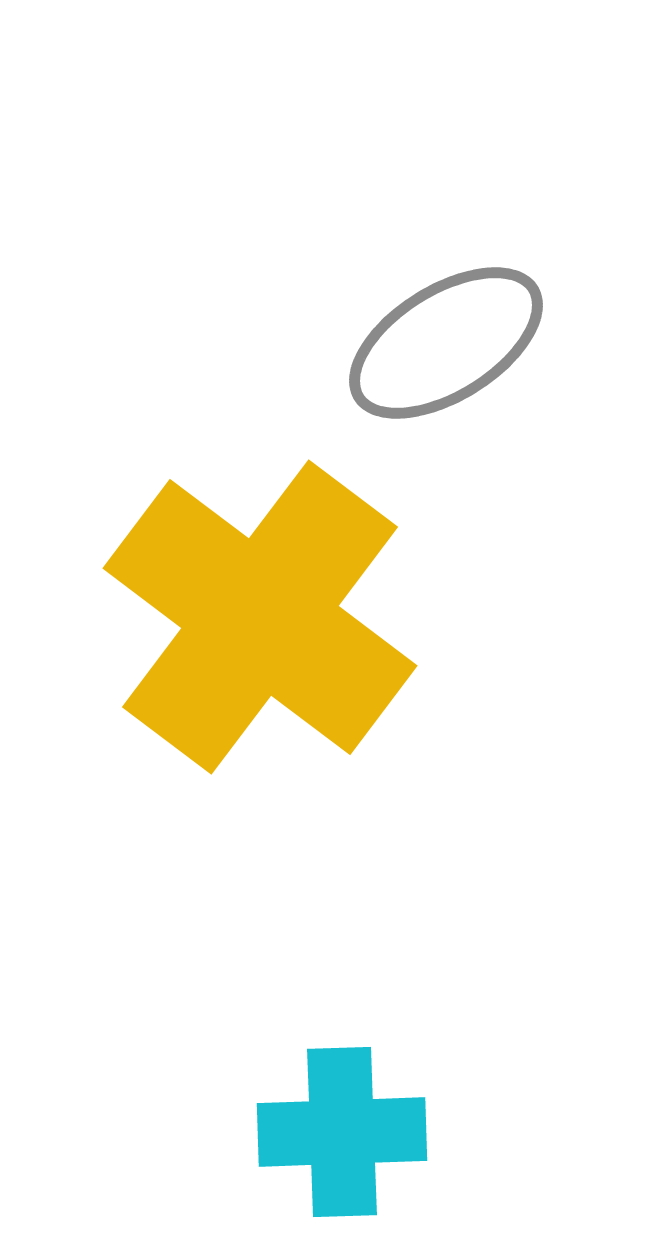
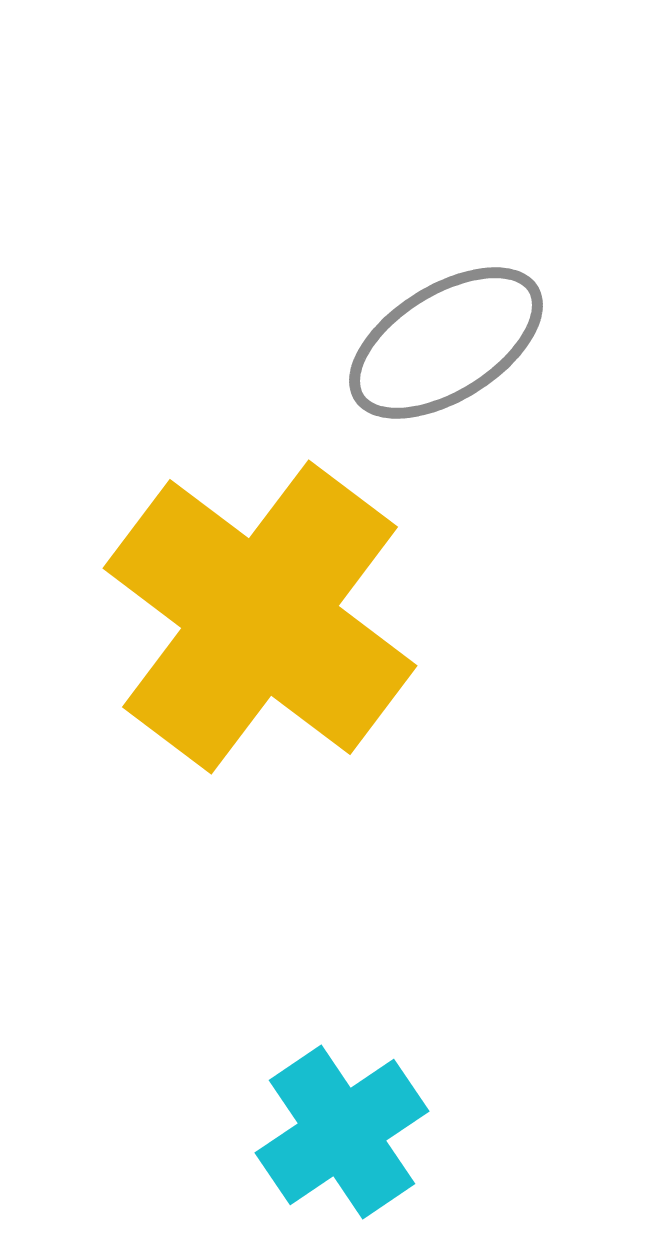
cyan cross: rotated 32 degrees counterclockwise
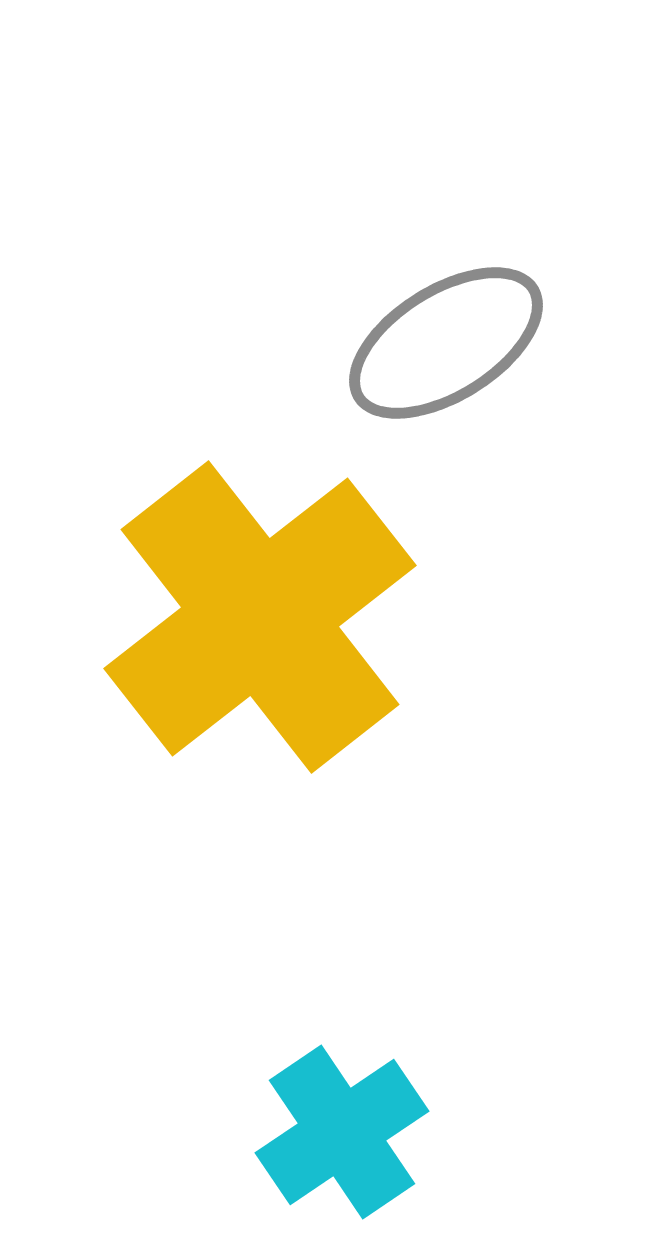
yellow cross: rotated 15 degrees clockwise
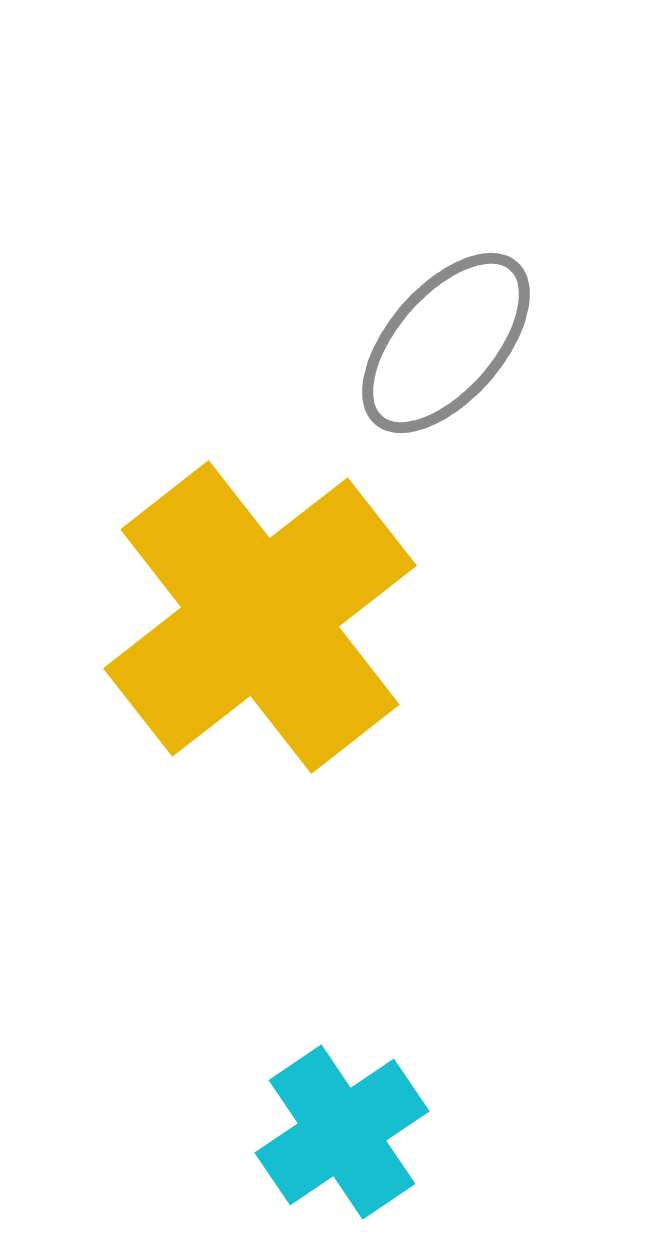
gray ellipse: rotated 17 degrees counterclockwise
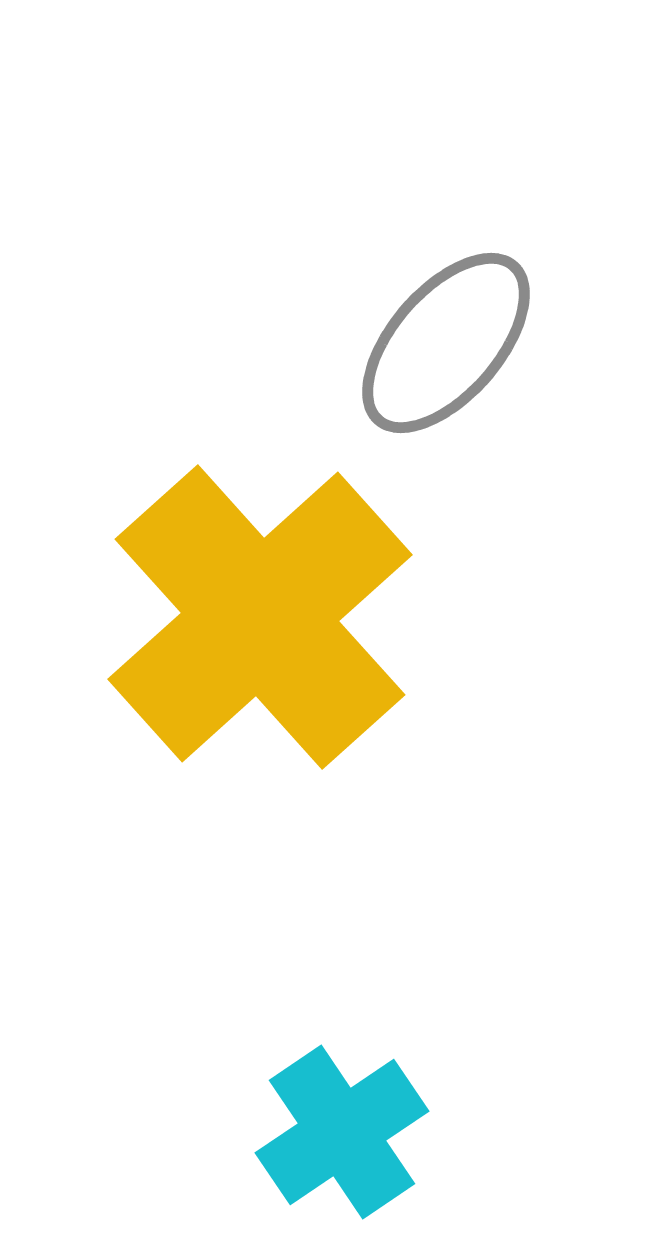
yellow cross: rotated 4 degrees counterclockwise
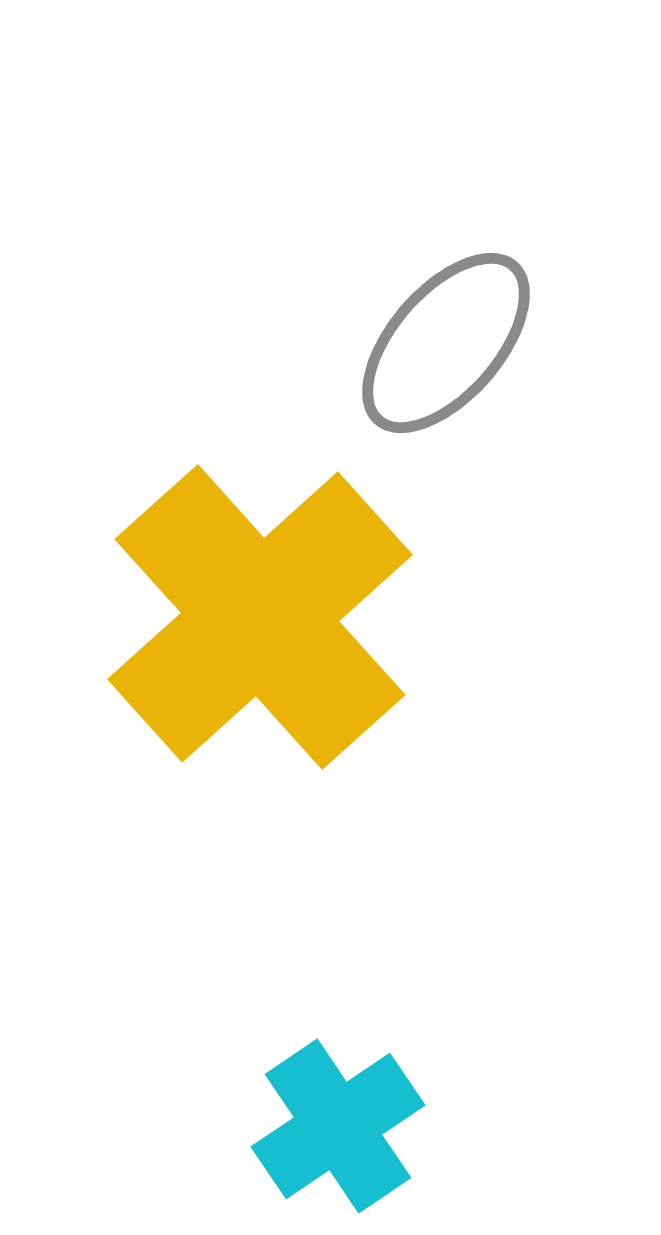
cyan cross: moved 4 px left, 6 px up
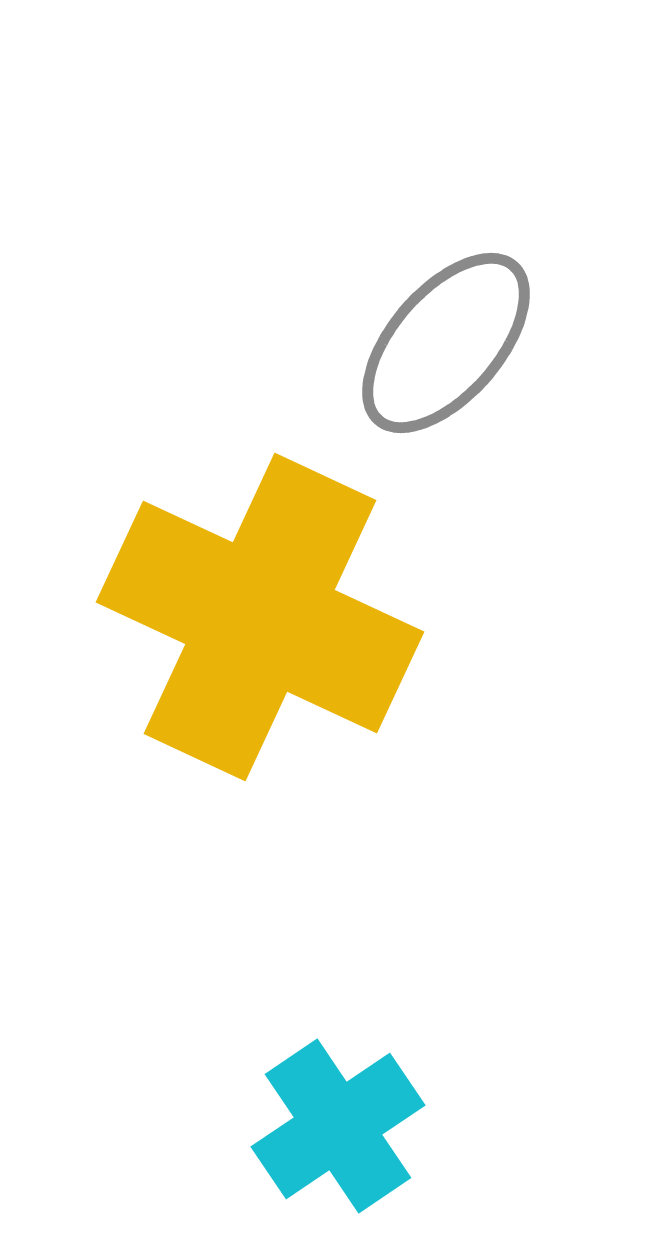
yellow cross: rotated 23 degrees counterclockwise
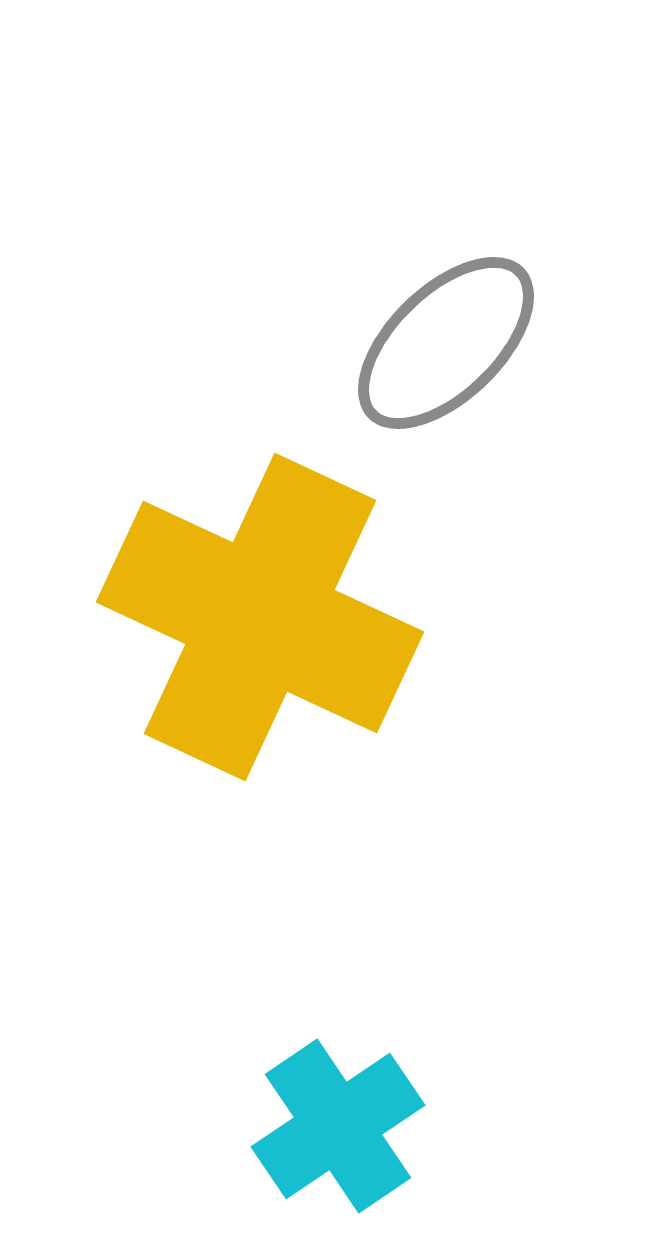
gray ellipse: rotated 5 degrees clockwise
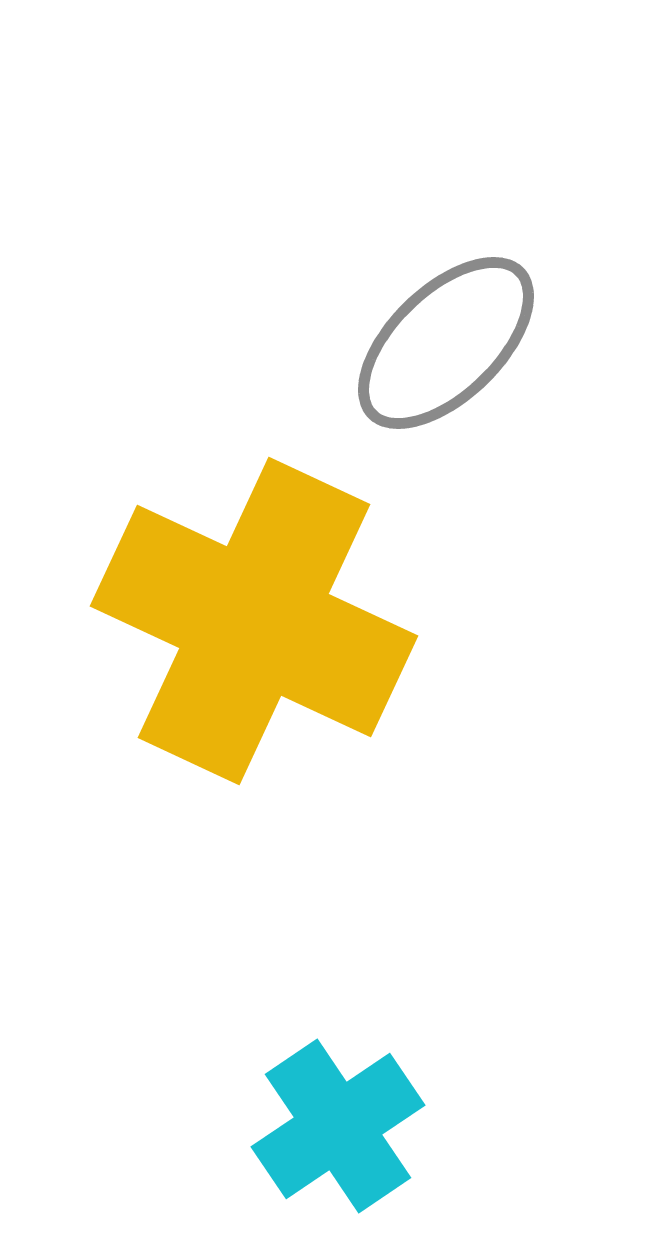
yellow cross: moved 6 px left, 4 px down
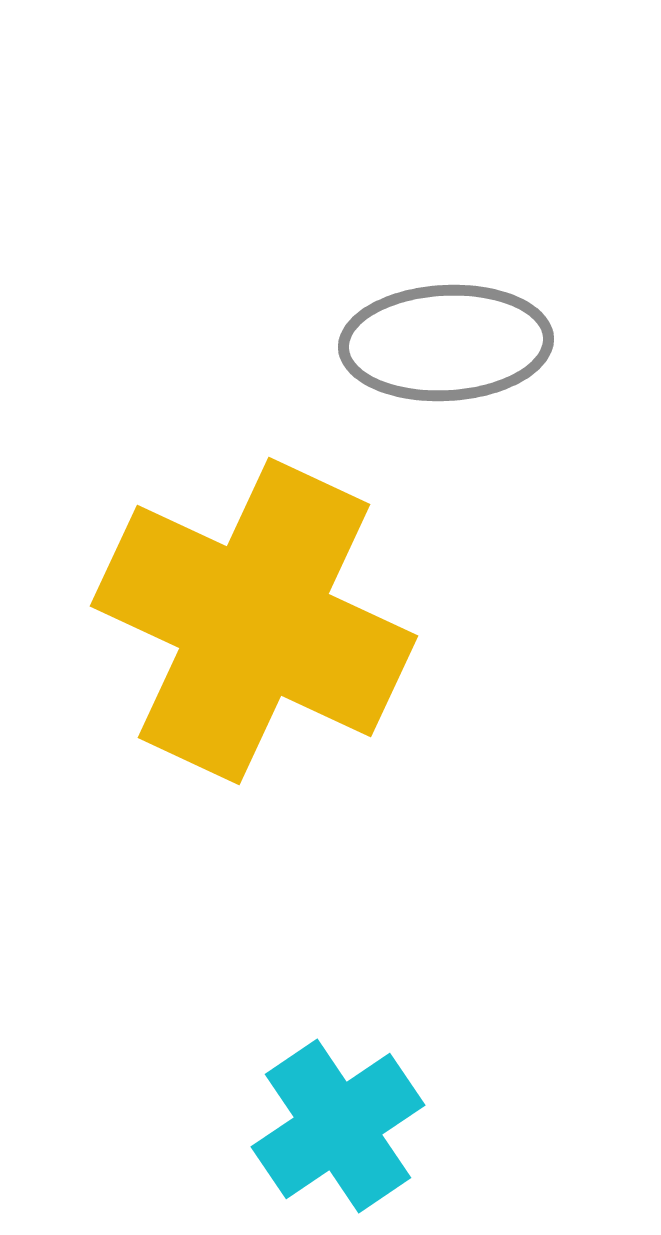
gray ellipse: rotated 41 degrees clockwise
